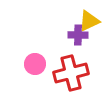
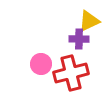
purple cross: moved 1 px right, 4 px down
pink circle: moved 6 px right
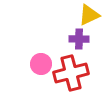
yellow triangle: moved 6 px up
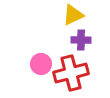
yellow triangle: moved 16 px left
purple cross: moved 2 px right, 1 px down
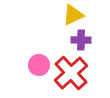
pink circle: moved 2 px left, 1 px down
red cross: rotated 28 degrees counterclockwise
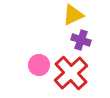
purple cross: rotated 18 degrees clockwise
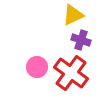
pink circle: moved 2 px left, 2 px down
red cross: rotated 12 degrees counterclockwise
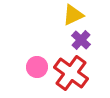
purple cross: rotated 24 degrees clockwise
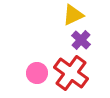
pink circle: moved 6 px down
